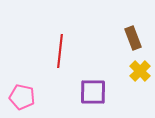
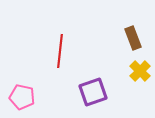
purple square: rotated 20 degrees counterclockwise
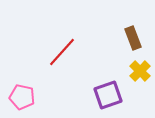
red line: moved 2 px right, 1 px down; rotated 36 degrees clockwise
purple square: moved 15 px right, 3 px down
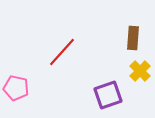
brown rectangle: rotated 25 degrees clockwise
pink pentagon: moved 6 px left, 9 px up
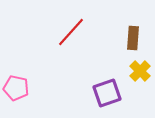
red line: moved 9 px right, 20 px up
purple square: moved 1 px left, 2 px up
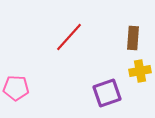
red line: moved 2 px left, 5 px down
yellow cross: rotated 35 degrees clockwise
pink pentagon: rotated 10 degrees counterclockwise
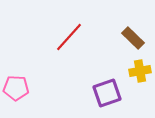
brown rectangle: rotated 50 degrees counterclockwise
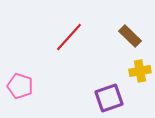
brown rectangle: moved 3 px left, 2 px up
pink pentagon: moved 4 px right, 2 px up; rotated 15 degrees clockwise
purple square: moved 2 px right, 5 px down
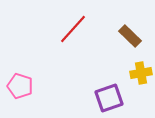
red line: moved 4 px right, 8 px up
yellow cross: moved 1 px right, 2 px down
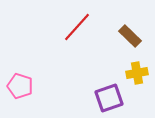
red line: moved 4 px right, 2 px up
yellow cross: moved 4 px left
